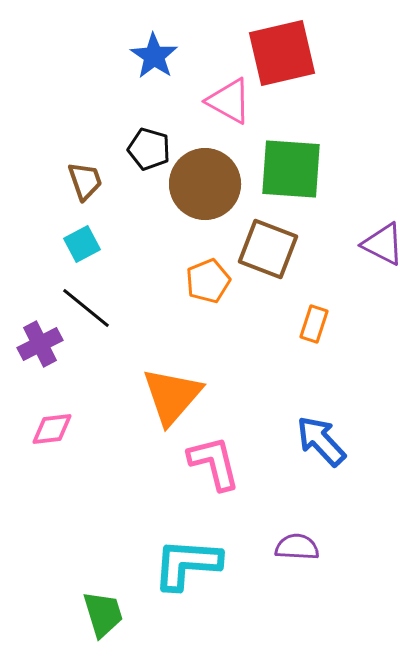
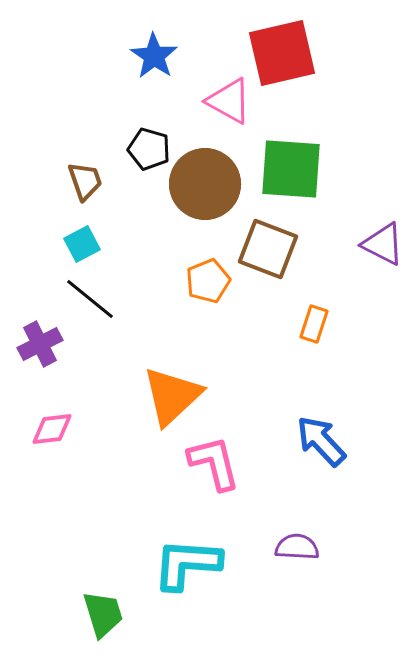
black line: moved 4 px right, 9 px up
orange triangle: rotated 6 degrees clockwise
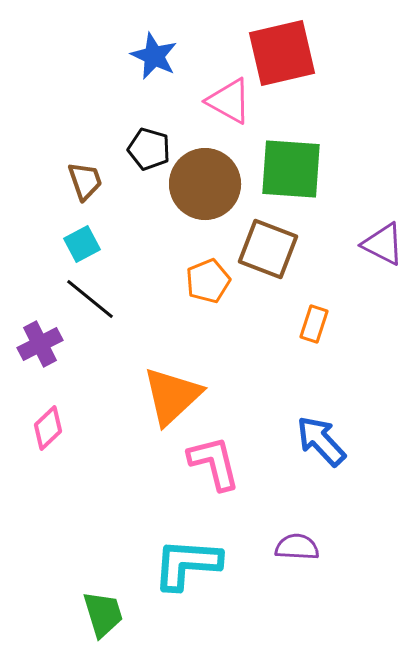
blue star: rotated 9 degrees counterclockwise
pink diamond: moved 4 px left, 1 px up; rotated 36 degrees counterclockwise
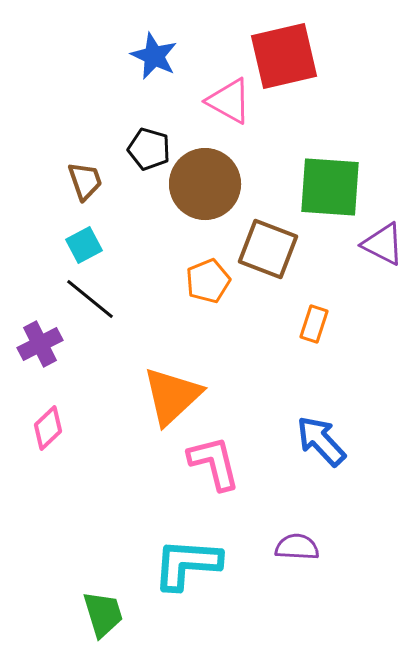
red square: moved 2 px right, 3 px down
green square: moved 39 px right, 18 px down
cyan square: moved 2 px right, 1 px down
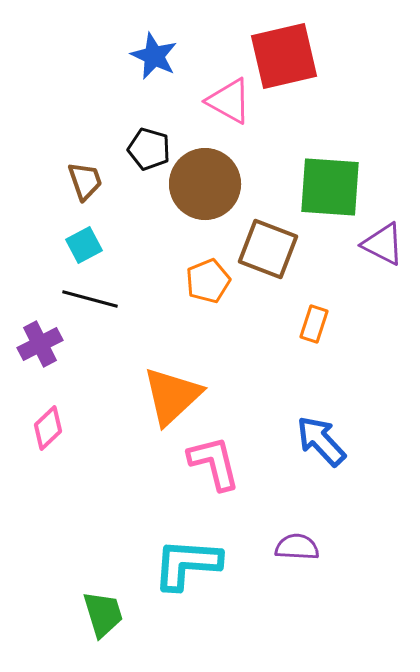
black line: rotated 24 degrees counterclockwise
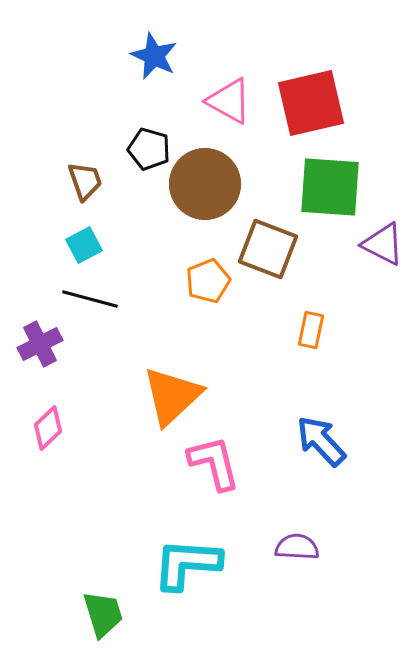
red square: moved 27 px right, 47 px down
orange rectangle: moved 3 px left, 6 px down; rotated 6 degrees counterclockwise
